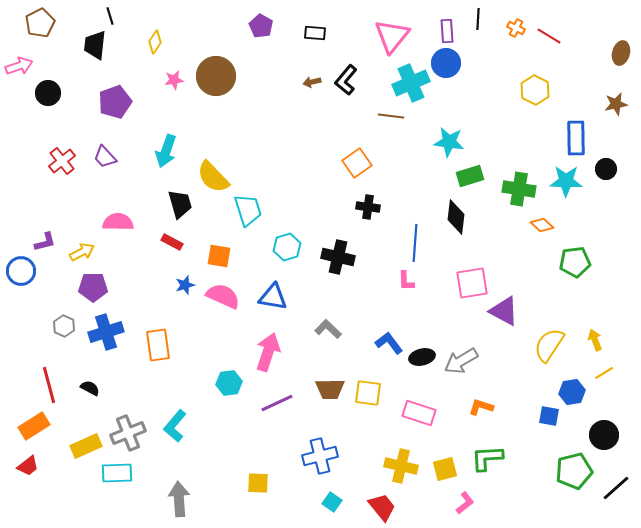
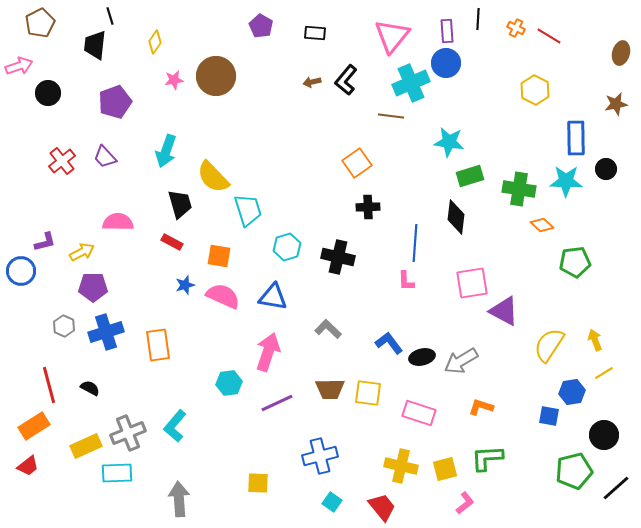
black cross at (368, 207): rotated 10 degrees counterclockwise
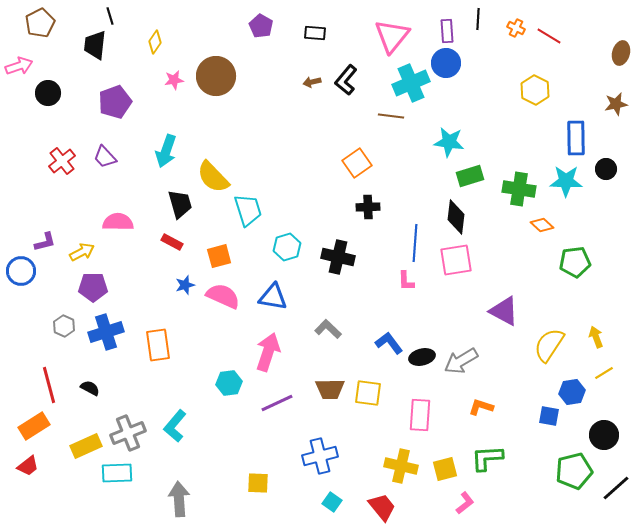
orange square at (219, 256): rotated 25 degrees counterclockwise
pink square at (472, 283): moved 16 px left, 23 px up
yellow arrow at (595, 340): moved 1 px right, 3 px up
pink rectangle at (419, 413): moved 1 px right, 2 px down; rotated 76 degrees clockwise
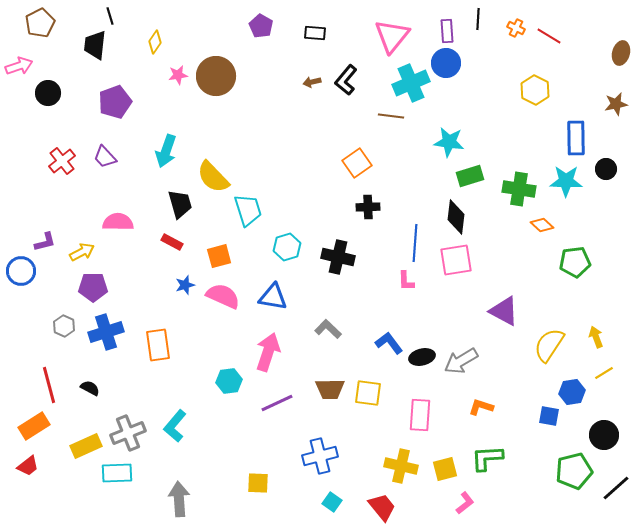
pink star at (174, 80): moved 4 px right, 5 px up
cyan hexagon at (229, 383): moved 2 px up
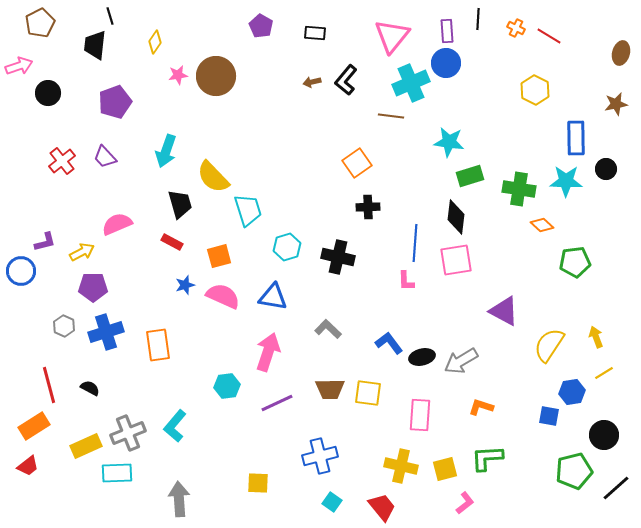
pink semicircle at (118, 222): moved 1 px left, 2 px down; rotated 24 degrees counterclockwise
cyan hexagon at (229, 381): moved 2 px left, 5 px down
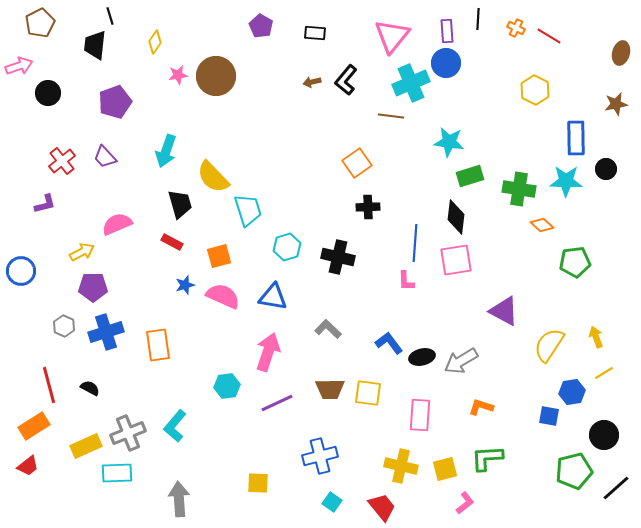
purple L-shape at (45, 242): moved 38 px up
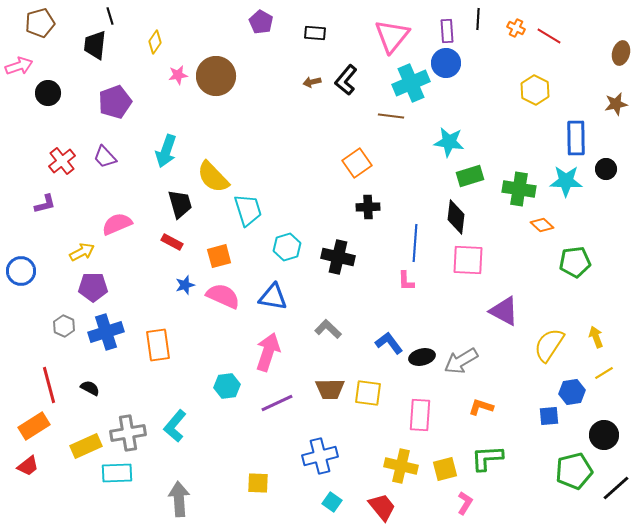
brown pentagon at (40, 23): rotated 12 degrees clockwise
purple pentagon at (261, 26): moved 4 px up
pink square at (456, 260): moved 12 px right; rotated 12 degrees clockwise
blue square at (549, 416): rotated 15 degrees counterclockwise
gray cross at (128, 433): rotated 12 degrees clockwise
pink L-shape at (465, 503): rotated 20 degrees counterclockwise
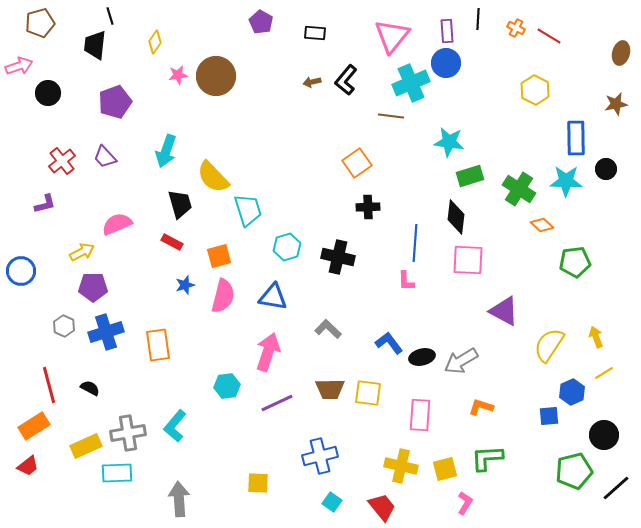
green cross at (519, 189): rotated 24 degrees clockwise
pink semicircle at (223, 296): rotated 80 degrees clockwise
blue hexagon at (572, 392): rotated 15 degrees counterclockwise
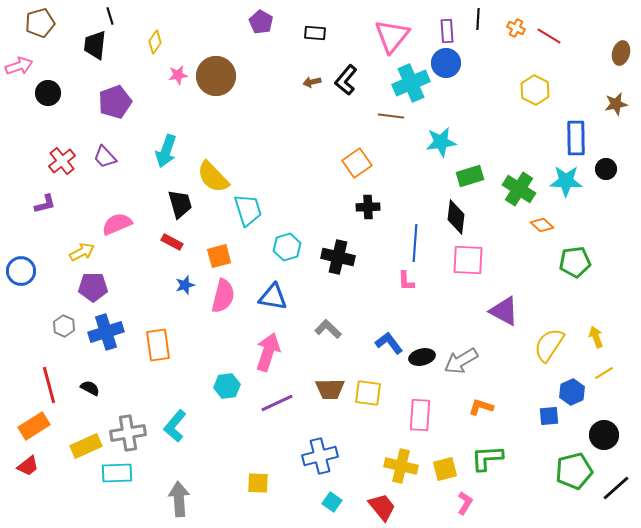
cyan star at (449, 142): moved 8 px left; rotated 16 degrees counterclockwise
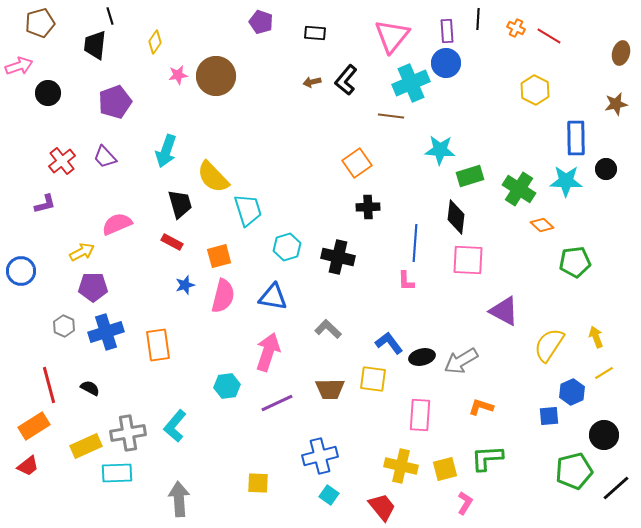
purple pentagon at (261, 22): rotated 10 degrees counterclockwise
cyan star at (441, 142): moved 1 px left, 8 px down; rotated 12 degrees clockwise
yellow square at (368, 393): moved 5 px right, 14 px up
cyan square at (332, 502): moved 3 px left, 7 px up
